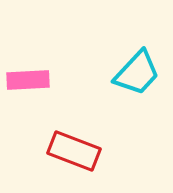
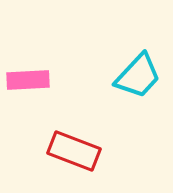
cyan trapezoid: moved 1 px right, 3 px down
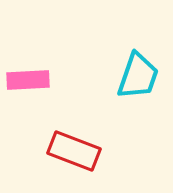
cyan trapezoid: rotated 24 degrees counterclockwise
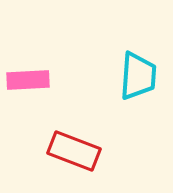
cyan trapezoid: rotated 15 degrees counterclockwise
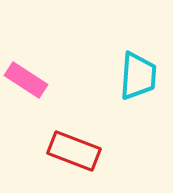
pink rectangle: moved 2 px left; rotated 36 degrees clockwise
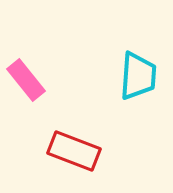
pink rectangle: rotated 18 degrees clockwise
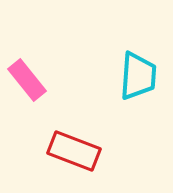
pink rectangle: moved 1 px right
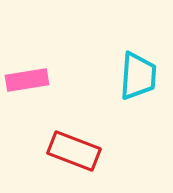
pink rectangle: rotated 60 degrees counterclockwise
